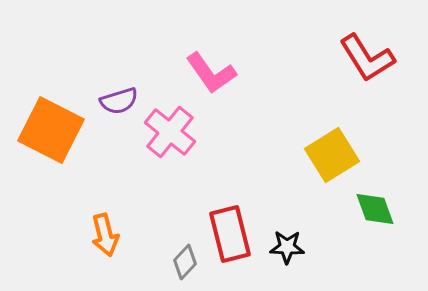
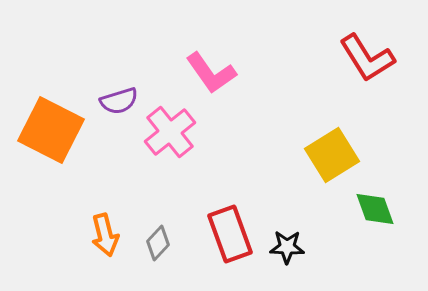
pink cross: rotated 12 degrees clockwise
red rectangle: rotated 6 degrees counterclockwise
gray diamond: moved 27 px left, 19 px up
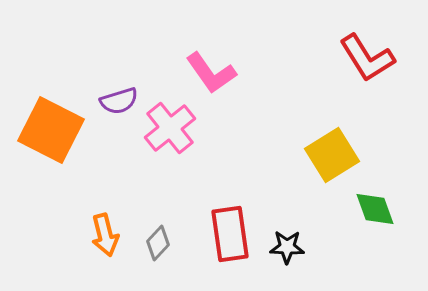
pink cross: moved 4 px up
red rectangle: rotated 12 degrees clockwise
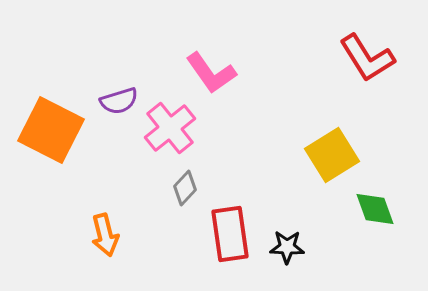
gray diamond: moved 27 px right, 55 px up
